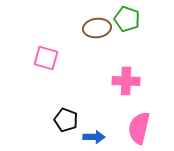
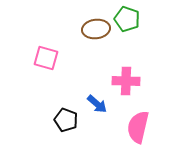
brown ellipse: moved 1 px left, 1 px down
pink semicircle: moved 1 px left, 1 px up
blue arrow: moved 3 px right, 33 px up; rotated 40 degrees clockwise
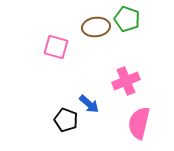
brown ellipse: moved 2 px up
pink square: moved 10 px right, 11 px up
pink cross: rotated 24 degrees counterclockwise
blue arrow: moved 8 px left
pink semicircle: moved 1 px right, 4 px up
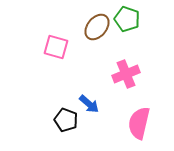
brown ellipse: moved 1 px right; rotated 44 degrees counterclockwise
pink cross: moved 7 px up
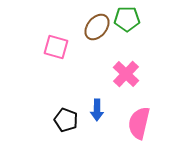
green pentagon: rotated 20 degrees counterclockwise
pink cross: rotated 24 degrees counterclockwise
blue arrow: moved 8 px right, 6 px down; rotated 50 degrees clockwise
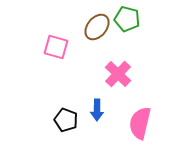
green pentagon: rotated 15 degrees clockwise
pink cross: moved 8 px left
pink semicircle: moved 1 px right
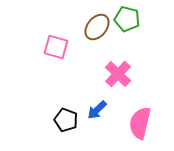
blue arrow: rotated 45 degrees clockwise
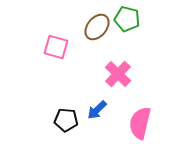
black pentagon: rotated 15 degrees counterclockwise
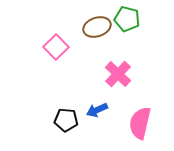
brown ellipse: rotated 32 degrees clockwise
pink square: rotated 30 degrees clockwise
blue arrow: rotated 20 degrees clockwise
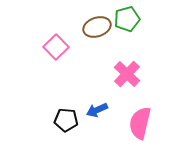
green pentagon: rotated 30 degrees counterclockwise
pink cross: moved 9 px right
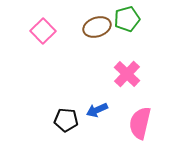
pink square: moved 13 px left, 16 px up
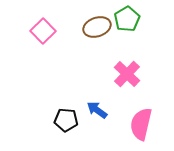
green pentagon: rotated 15 degrees counterclockwise
blue arrow: rotated 60 degrees clockwise
pink semicircle: moved 1 px right, 1 px down
